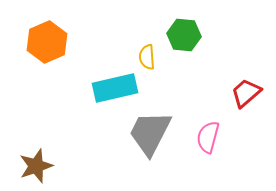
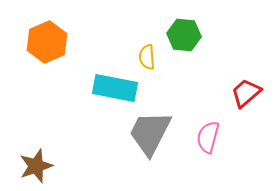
cyan rectangle: rotated 24 degrees clockwise
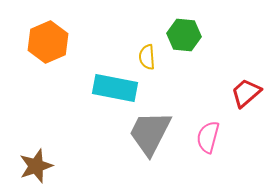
orange hexagon: moved 1 px right
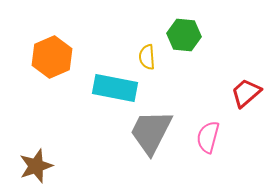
orange hexagon: moved 4 px right, 15 px down
gray trapezoid: moved 1 px right, 1 px up
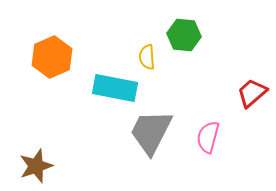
red trapezoid: moved 6 px right
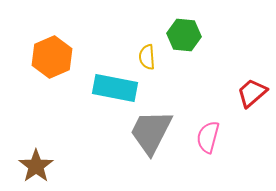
brown star: rotated 16 degrees counterclockwise
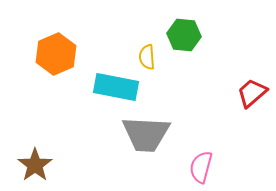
orange hexagon: moved 4 px right, 3 px up
cyan rectangle: moved 1 px right, 1 px up
gray trapezoid: moved 5 px left, 2 px down; rotated 114 degrees counterclockwise
pink semicircle: moved 7 px left, 30 px down
brown star: moved 1 px left, 1 px up
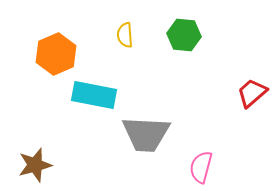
yellow semicircle: moved 22 px left, 22 px up
cyan rectangle: moved 22 px left, 8 px down
brown star: rotated 20 degrees clockwise
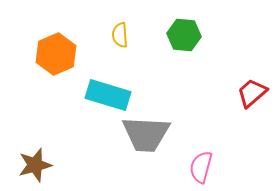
yellow semicircle: moved 5 px left
cyan rectangle: moved 14 px right; rotated 6 degrees clockwise
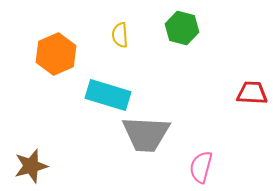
green hexagon: moved 2 px left, 7 px up; rotated 8 degrees clockwise
red trapezoid: rotated 44 degrees clockwise
brown star: moved 4 px left, 1 px down
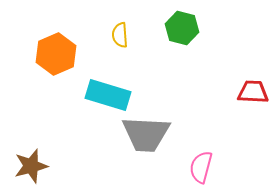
red trapezoid: moved 1 px right, 1 px up
